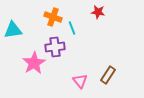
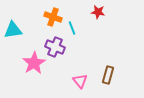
purple cross: rotated 30 degrees clockwise
brown rectangle: rotated 18 degrees counterclockwise
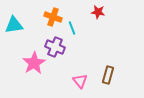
cyan triangle: moved 1 px right, 5 px up
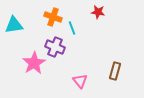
brown rectangle: moved 7 px right, 4 px up
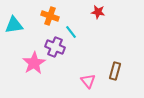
orange cross: moved 3 px left, 1 px up
cyan line: moved 1 px left, 4 px down; rotated 16 degrees counterclockwise
pink triangle: moved 8 px right
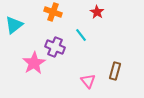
red star: moved 1 px left; rotated 24 degrees clockwise
orange cross: moved 3 px right, 4 px up
cyan triangle: rotated 30 degrees counterclockwise
cyan line: moved 10 px right, 3 px down
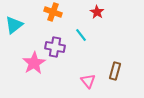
purple cross: rotated 12 degrees counterclockwise
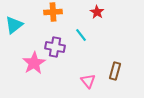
orange cross: rotated 24 degrees counterclockwise
